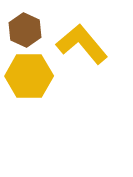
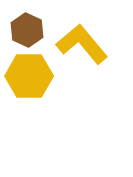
brown hexagon: moved 2 px right
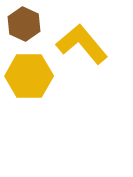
brown hexagon: moved 3 px left, 6 px up
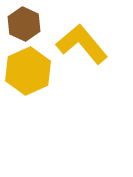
yellow hexagon: moved 1 px left, 5 px up; rotated 24 degrees counterclockwise
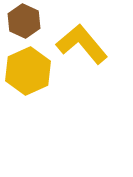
brown hexagon: moved 3 px up
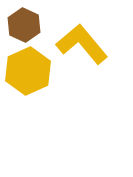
brown hexagon: moved 4 px down
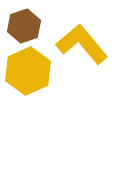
brown hexagon: moved 1 px down; rotated 16 degrees clockwise
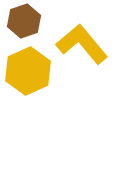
brown hexagon: moved 5 px up
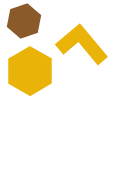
yellow hexagon: moved 2 px right; rotated 6 degrees counterclockwise
